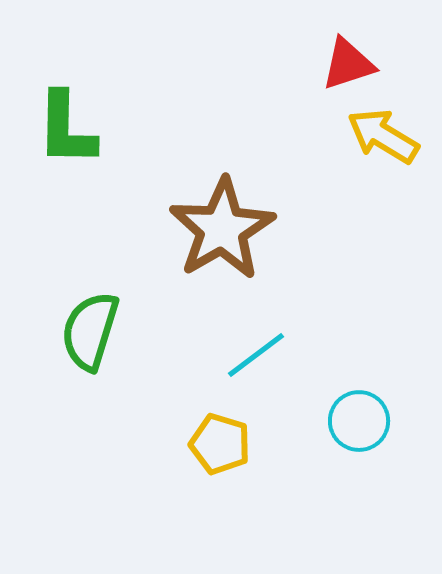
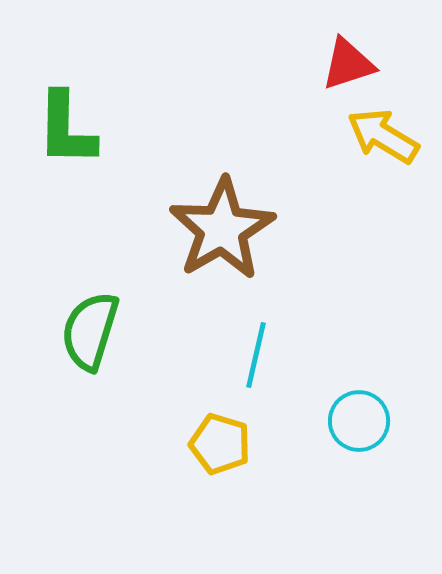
cyan line: rotated 40 degrees counterclockwise
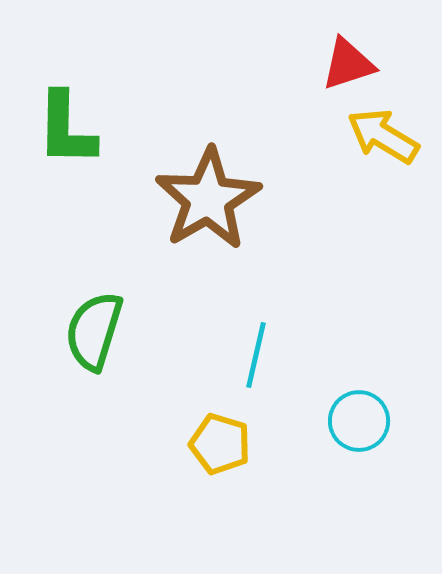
brown star: moved 14 px left, 30 px up
green semicircle: moved 4 px right
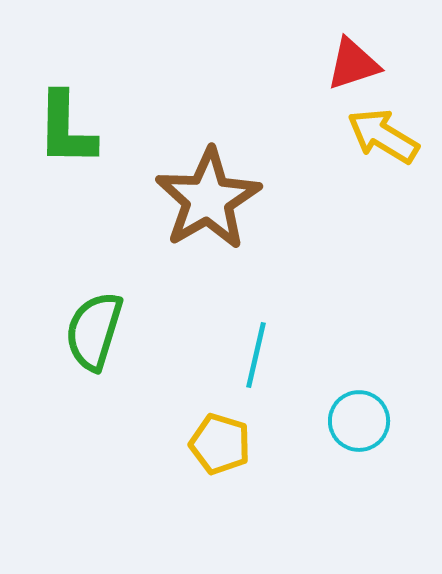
red triangle: moved 5 px right
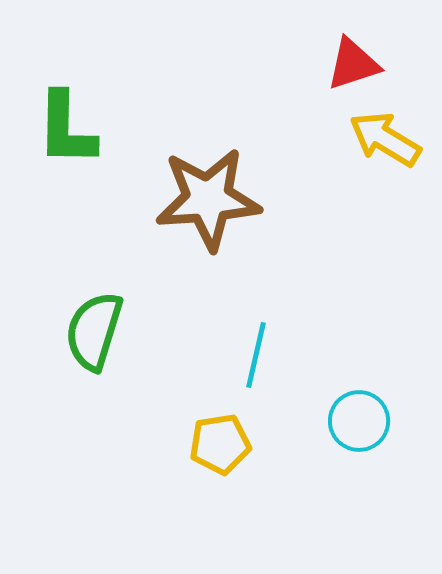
yellow arrow: moved 2 px right, 3 px down
brown star: rotated 26 degrees clockwise
yellow pentagon: rotated 26 degrees counterclockwise
